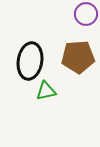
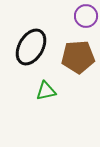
purple circle: moved 2 px down
black ellipse: moved 1 px right, 14 px up; rotated 21 degrees clockwise
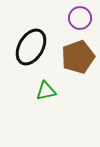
purple circle: moved 6 px left, 2 px down
brown pentagon: rotated 16 degrees counterclockwise
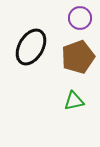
green triangle: moved 28 px right, 10 px down
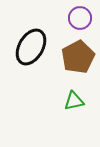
brown pentagon: rotated 8 degrees counterclockwise
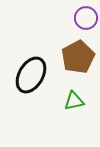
purple circle: moved 6 px right
black ellipse: moved 28 px down
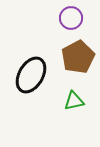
purple circle: moved 15 px left
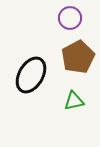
purple circle: moved 1 px left
